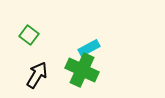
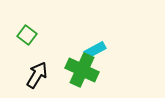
green square: moved 2 px left
cyan rectangle: moved 6 px right, 2 px down
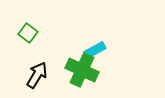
green square: moved 1 px right, 2 px up
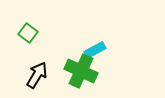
green cross: moved 1 px left, 1 px down
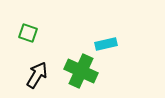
green square: rotated 18 degrees counterclockwise
cyan rectangle: moved 11 px right, 6 px up; rotated 15 degrees clockwise
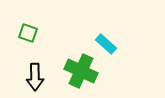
cyan rectangle: rotated 55 degrees clockwise
black arrow: moved 2 px left, 2 px down; rotated 148 degrees clockwise
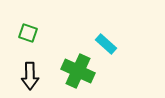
green cross: moved 3 px left
black arrow: moved 5 px left, 1 px up
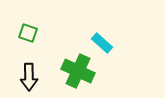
cyan rectangle: moved 4 px left, 1 px up
black arrow: moved 1 px left, 1 px down
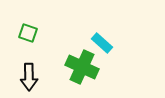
green cross: moved 4 px right, 4 px up
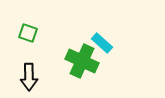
green cross: moved 6 px up
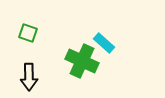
cyan rectangle: moved 2 px right
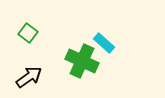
green square: rotated 18 degrees clockwise
black arrow: rotated 124 degrees counterclockwise
